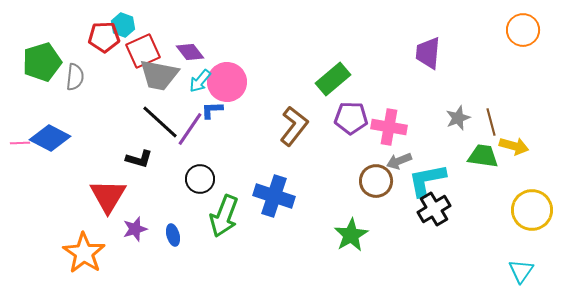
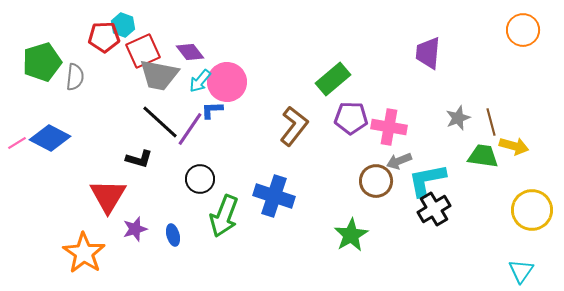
pink line: moved 3 px left; rotated 30 degrees counterclockwise
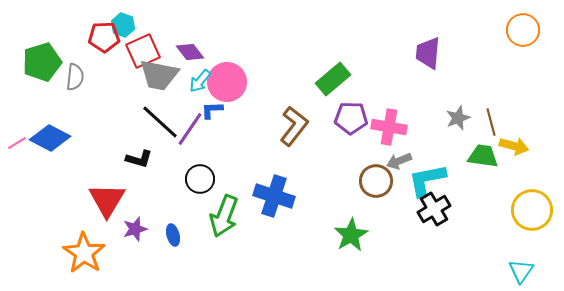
red triangle: moved 1 px left, 4 px down
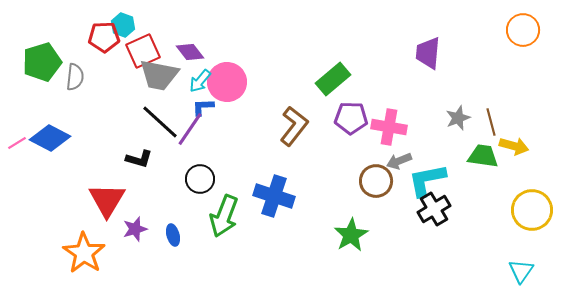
blue L-shape: moved 9 px left, 3 px up
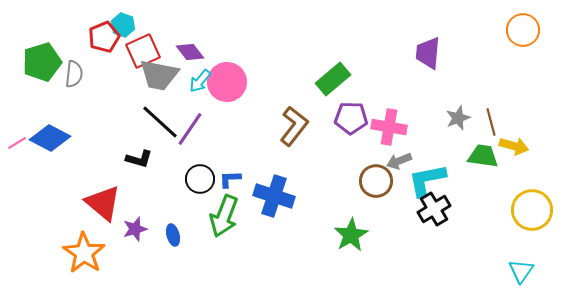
red pentagon: rotated 20 degrees counterclockwise
gray semicircle: moved 1 px left, 3 px up
blue L-shape: moved 27 px right, 72 px down
red triangle: moved 4 px left, 3 px down; rotated 21 degrees counterclockwise
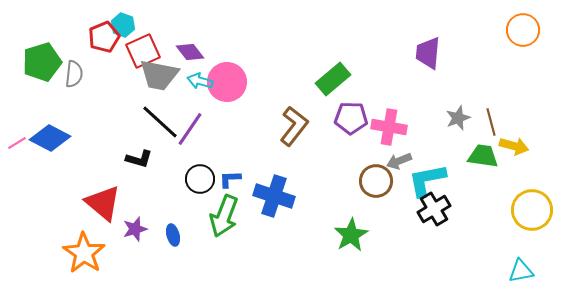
cyan arrow: rotated 65 degrees clockwise
cyan triangle: rotated 44 degrees clockwise
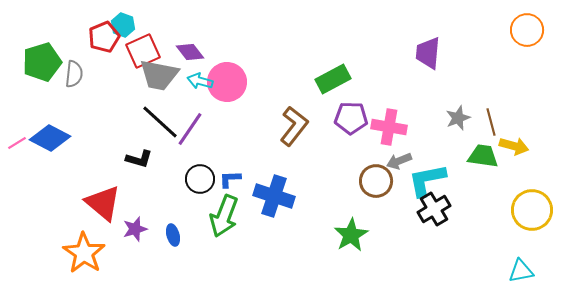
orange circle: moved 4 px right
green rectangle: rotated 12 degrees clockwise
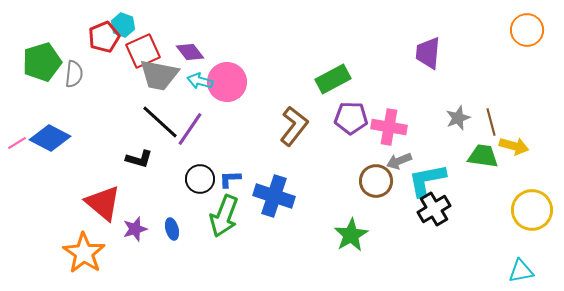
blue ellipse: moved 1 px left, 6 px up
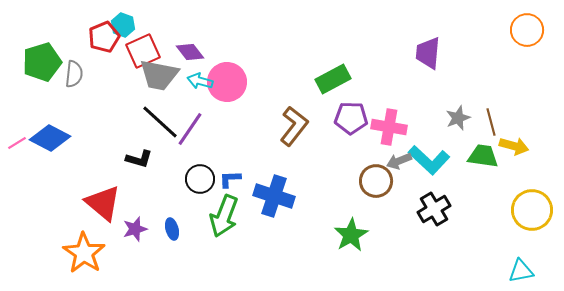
cyan L-shape: moved 2 px right, 20 px up; rotated 126 degrees counterclockwise
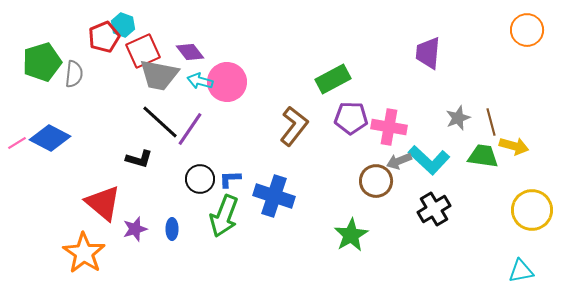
blue ellipse: rotated 15 degrees clockwise
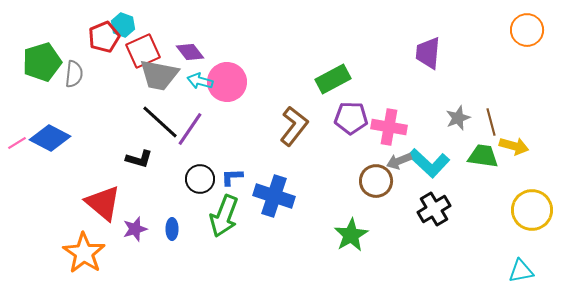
cyan L-shape: moved 3 px down
blue L-shape: moved 2 px right, 2 px up
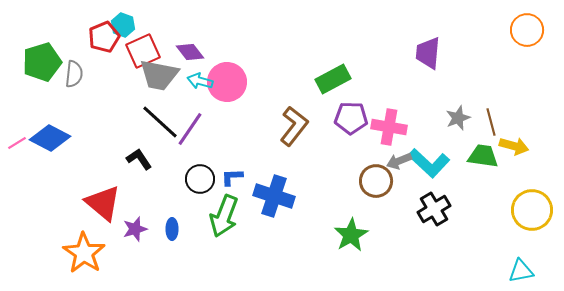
black L-shape: rotated 140 degrees counterclockwise
